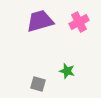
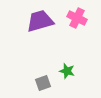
pink cross: moved 2 px left, 4 px up; rotated 36 degrees counterclockwise
gray square: moved 5 px right, 1 px up; rotated 35 degrees counterclockwise
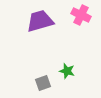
pink cross: moved 4 px right, 3 px up
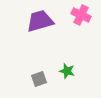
gray square: moved 4 px left, 4 px up
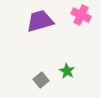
green star: rotated 14 degrees clockwise
gray square: moved 2 px right, 1 px down; rotated 21 degrees counterclockwise
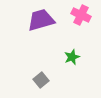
purple trapezoid: moved 1 px right, 1 px up
green star: moved 5 px right, 14 px up; rotated 21 degrees clockwise
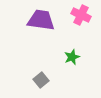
purple trapezoid: rotated 24 degrees clockwise
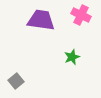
gray square: moved 25 px left, 1 px down
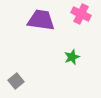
pink cross: moved 1 px up
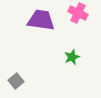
pink cross: moved 3 px left, 1 px up
